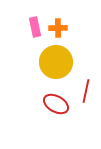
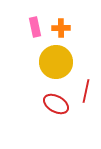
orange cross: moved 3 px right
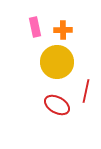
orange cross: moved 2 px right, 2 px down
yellow circle: moved 1 px right
red ellipse: moved 1 px right, 1 px down
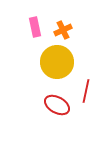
orange cross: rotated 24 degrees counterclockwise
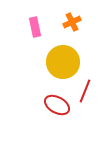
orange cross: moved 9 px right, 8 px up
yellow circle: moved 6 px right
red line: moved 1 px left; rotated 10 degrees clockwise
